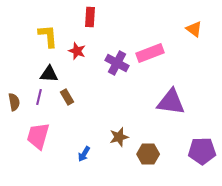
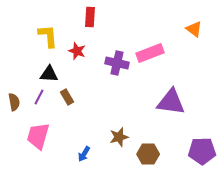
purple cross: rotated 15 degrees counterclockwise
purple line: rotated 14 degrees clockwise
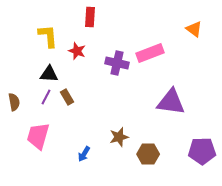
purple line: moved 7 px right
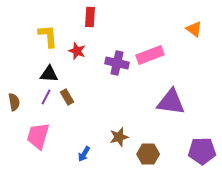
pink rectangle: moved 2 px down
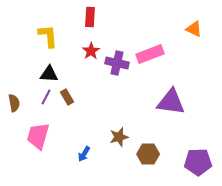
orange triangle: rotated 12 degrees counterclockwise
red star: moved 14 px right; rotated 18 degrees clockwise
pink rectangle: moved 1 px up
brown semicircle: moved 1 px down
purple pentagon: moved 4 px left, 11 px down
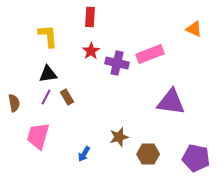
black triangle: moved 1 px left; rotated 12 degrees counterclockwise
purple pentagon: moved 2 px left, 4 px up; rotated 12 degrees clockwise
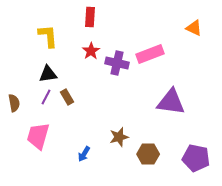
orange triangle: moved 1 px up
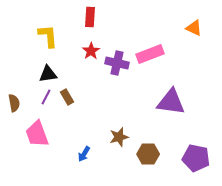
pink trapezoid: moved 1 px left, 2 px up; rotated 36 degrees counterclockwise
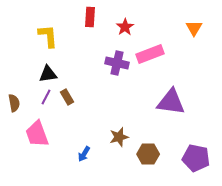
orange triangle: rotated 36 degrees clockwise
red star: moved 34 px right, 24 px up
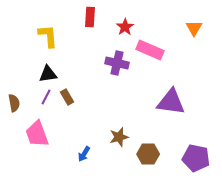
pink rectangle: moved 4 px up; rotated 44 degrees clockwise
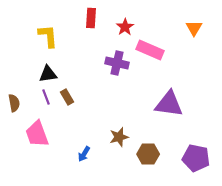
red rectangle: moved 1 px right, 1 px down
purple line: rotated 49 degrees counterclockwise
purple triangle: moved 2 px left, 2 px down
